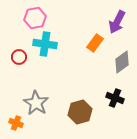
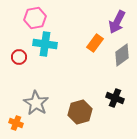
gray diamond: moved 7 px up
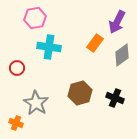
cyan cross: moved 4 px right, 3 px down
red circle: moved 2 px left, 11 px down
brown hexagon: moved 19 px up
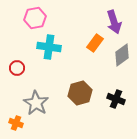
purple arrow: moved 3 px left; rotated 45 degrees counterclockwise
black cross: moved 1 px right, 1 px down
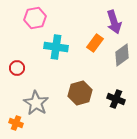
cyan cross: moved 7 px right
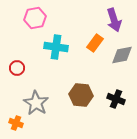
purple arrow: moved 2 px up
gray diamond: rotated 25 degrees clockwise
brown hexagon: moved 1 px right, 2 px down; rotated 20 degrees clockwise
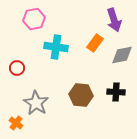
pink hexagon: moved 1 px left, 1 px down
black cross: moved 7 px up; rotated 18 degrees counterclockwise
orange cross: rotated 16 degrees clockwise
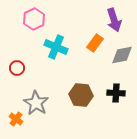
pink hexagon: rotated 15 degrees counterclockwise
cyan cross: rotated 15 degrees clockwise
black cross: moved 1 px down
orange cross: moved 4 px up
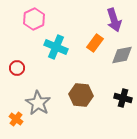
black cross: moved 7 px right, 5 px down; rotated 12 degrees clockwise
gray star: moved 2 px right
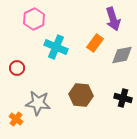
purple arrow: moved 1 px left, 1 px up
gray star: rotated 25 degrees counterclockwise
